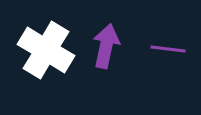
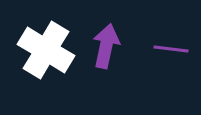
purple line: moved 3 px right
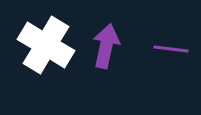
white cross: moved 5 px up
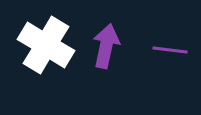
purple line: moved 1 px left, 1 px down
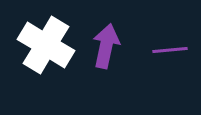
purple line: rotated 12 degrees counterclockwise
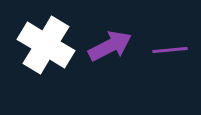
purple arrow: moved 4 px right; rotated 51 degrees clockwise
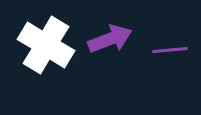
purple arrow: moved 7 px up; rotated 6 degrees clockwise
